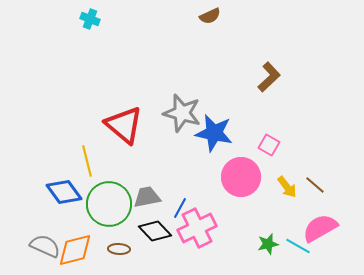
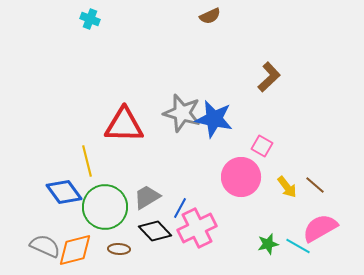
red triangle: rotated 39 degrees counterclockwise
blue star: moved 14 px up
pink square: moved 7 px left, 1 px down
gray trapezoid: rotated 20 degrees counterclockwise
green circle: moved 4 px left, 3 px down
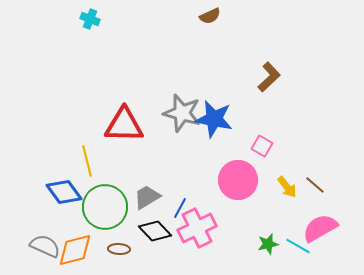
pink circle: moved 3 px left, 3 px down
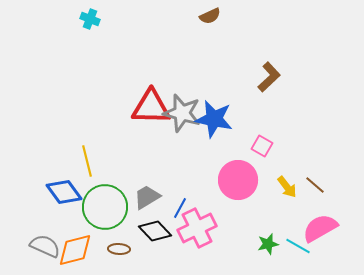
red triangle: moved 27 px right, 18 px up
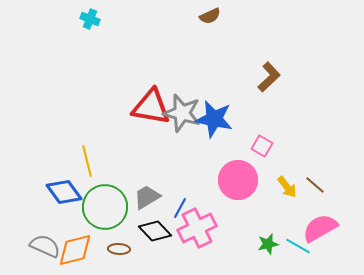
red triangle: rotated 9 degrees clockwise
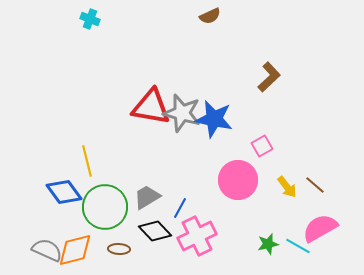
pink square: rotated 30 degrees clockwise
pink cross: moved 8 px down
gray semicircle: moved 2 px right, 4 px down
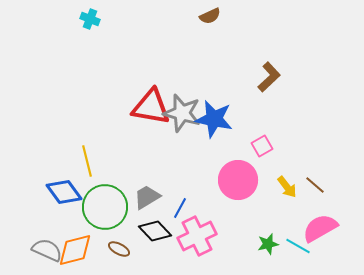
brown ellipse: rotated 25 degrees clockwise
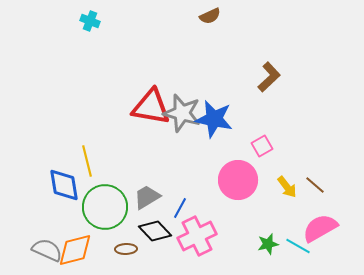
cyan cross: moved 2 px down
blue diamond: moved 7 px up; rotated 27 degrees clockwise
brown ellipse: moved 7 px right; rotated 30 degrees counterclockwise
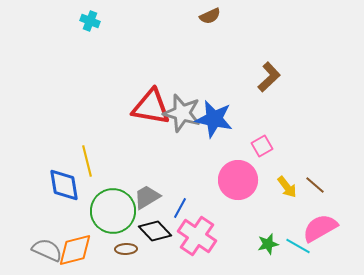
green circle: moved 8 px right, 4 px down
pink cross: rotated 30 degrees counterclockwise
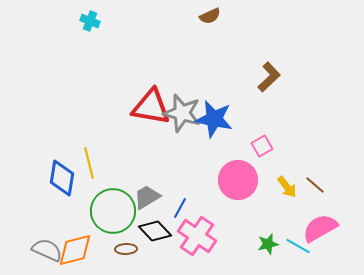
yellow line: moved 2 px right, 2 px down
blue diamond: moved 2 px left, 7 px up; rotated 18 degrees clockwise
